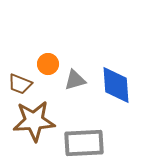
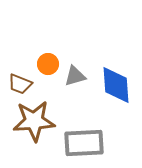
gray triangle: moved 4 px up
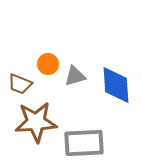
brown star: moved 2 px right, 1 px down
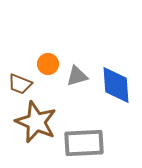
gray triangle: moved 2 px right
brown star: rotated 27 degrees clockwise
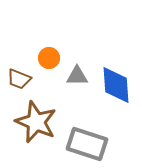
orange circle: moved 1 px right, 6 px up
gray triangle: rotated 15 degrees clockwise
brown trapezoid: moved 1 px left, 5 px up
gray rectangle: moved 3 px right, 1 px down; rotated 21 degrees clockwise
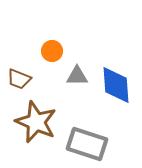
orange circle: moved 3 px right, 7 px up
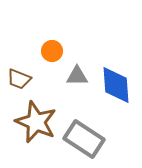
gray rectangle: moved 3 px left, 5 px up; rotated 15 degrees clockwise
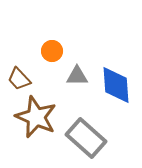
brown trapezoid: rotated 25 degrees clockwise
brown star: moved 5 px up
gray rectangle: moved 2 px right, 1 px up; rotated 9 degrees clockwise
